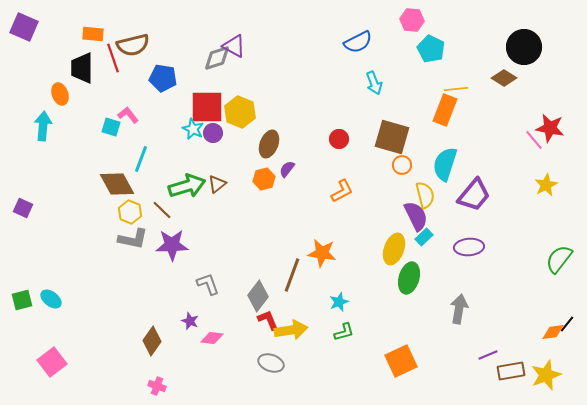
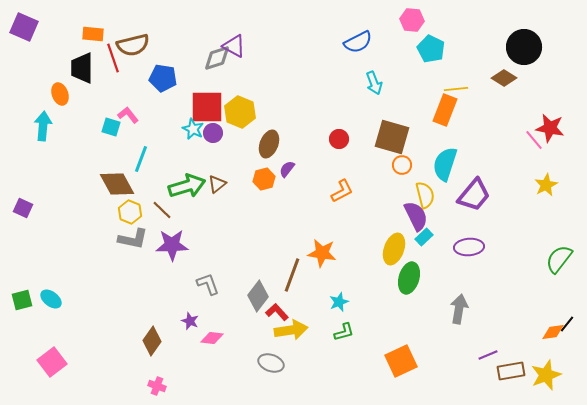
red L-shape at (268, 320): moved 9 px right, 8 px up; rotated 20 degrees counterclockwise
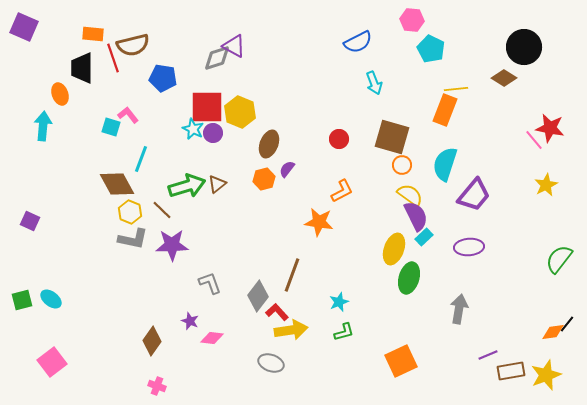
yellow semicircle at (425, 195): moved 15 px left; rotated 40 degrees counterclockwise
purple square at (23, 208): moved 7 px right, 13 px down
orange star at (322, 253): moved 3 px left, 31 px up
gray L-shape at (208, 284): moved 2 px right, 1 px up
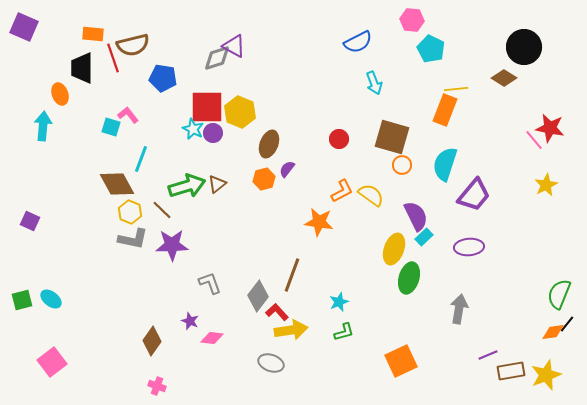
yellow semicircle at (410, 195): moved 39 px left
green semicircle at (559, 259): moved 35 px down; rotated 16 degrees counterclockwise
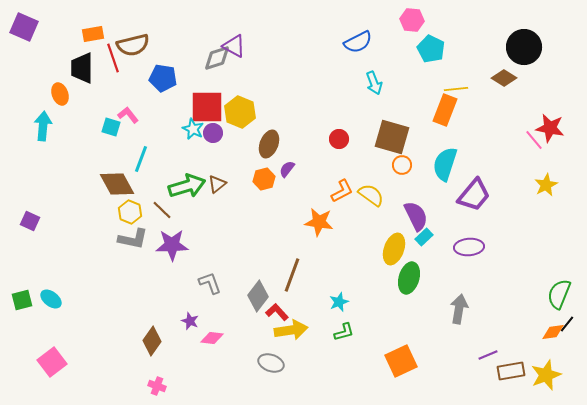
orange rectangle at (93, 34): rotated 15 degrees counterclockwise
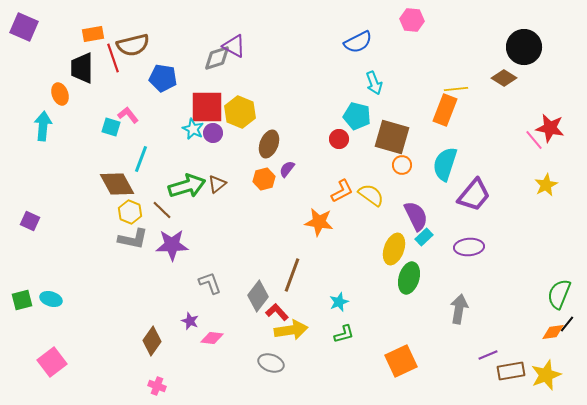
cyan pentagon at (431, 49): moved 74 px left, 67 px down; rotated 12 degrees counterclockwise
cyan ellipse at (51, 299): rotated 20 degrees counterclockwise
green L-shape at (344, 332): moved 2 px down
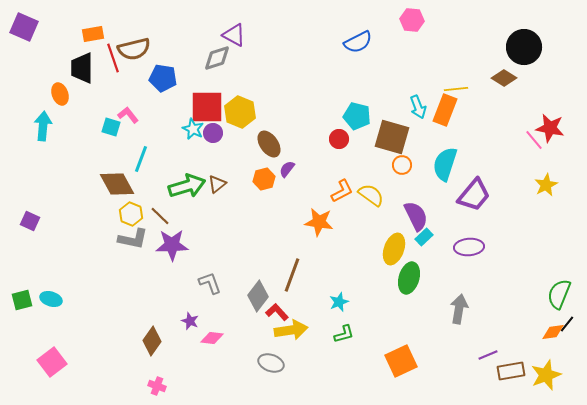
brown semicircle at (133, 45): moved 1 px right, 4 px down
purple triangle at (234, 46): moved 11 px up
cyan arrow at (374, 83): moved 44 px right, 24 px down
brown ellipse at (269, 144): rotated 56 degrees counterclockwise
brown line at (162, 210): moved 2 px left, 6 px down
yellow hexagon at (130, 212): moved 1 px right, 2 px down
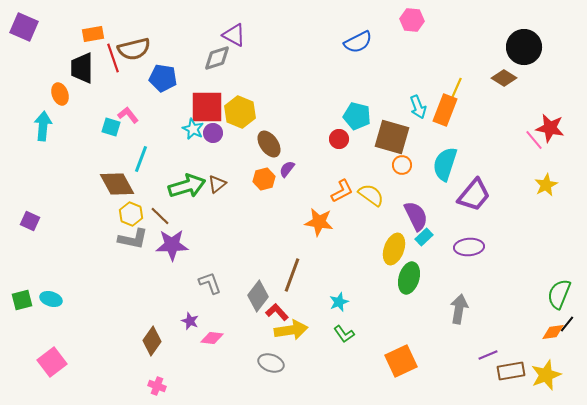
yellow line at (456, 89): rotated 60 degrees counterclockwise
green L-shape at (344, 334): rotated 70 degrees clockwise
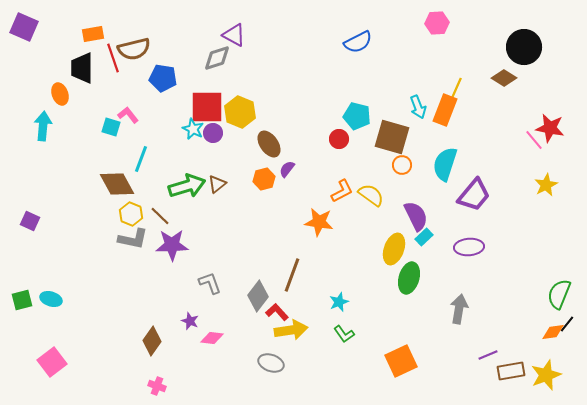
pink hexagon at (412, 20): moved 25 px right, 3 px down; rotated 10 degrees counterclockwise
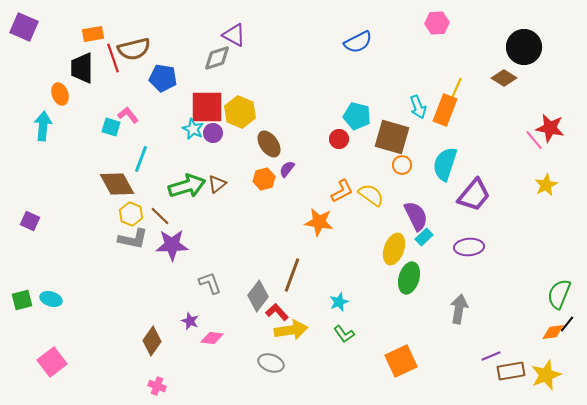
purple line at (488, 355): moved 3 px right, 1 px down
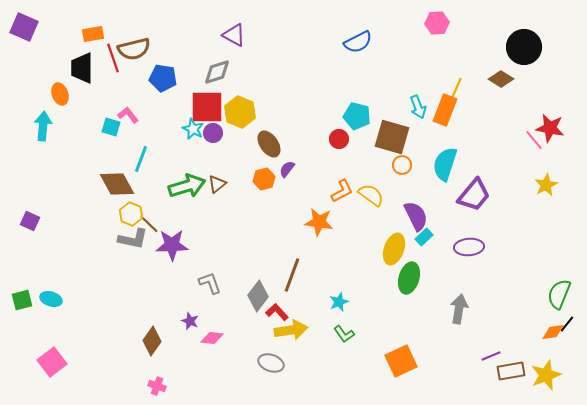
gray diamond at (217, 58): moved 14 px down
brown diamond at (504, 78): moved 3 px left, 1 px down
brown line at (160, 216): moved 11 px left, 8 px down
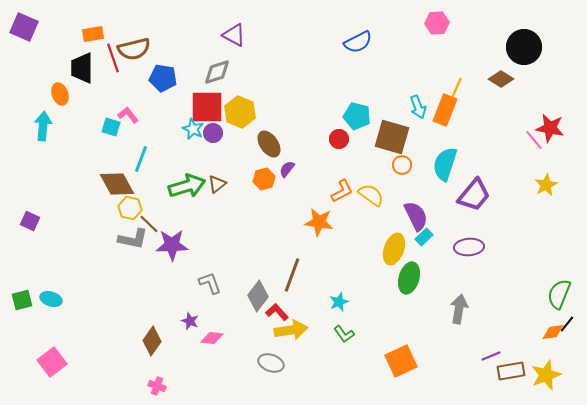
yellow hexagon at (131, 214): moved 1 px left, 6 px up; rotated 10 degrees counterclockwise
